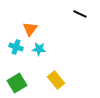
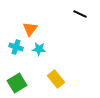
yellow rectangle: moved 1 px up
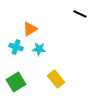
orange triangle: rotated 21 degrees clockwise
green square: moved 1 px left, 1 px up
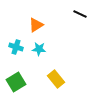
orange triangle: moved 6 px right, 4 px up
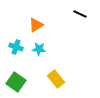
green square: rotated 24 degrees counterclockwise
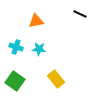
orange triangle: moved 4 px up; rotated 21 degrees clockwise
green square: moved 1 px left, 1 px up
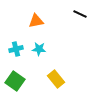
cyan cross: moved 2 px down; rotated 32 degrees counterclockwise
